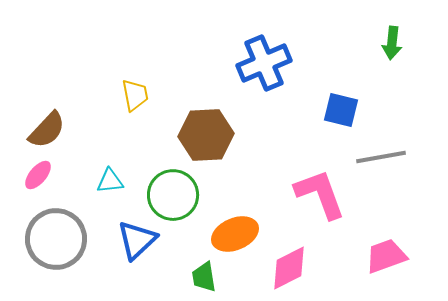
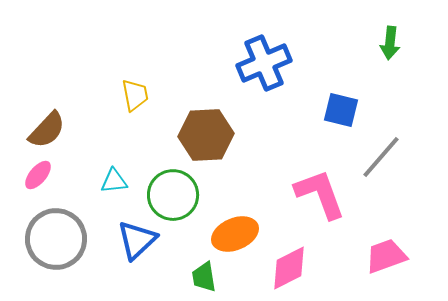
green arrow: moved 2 px left
gray line: rotated 39 degrees counterclockwise
cyan triangle: moved 4 px right
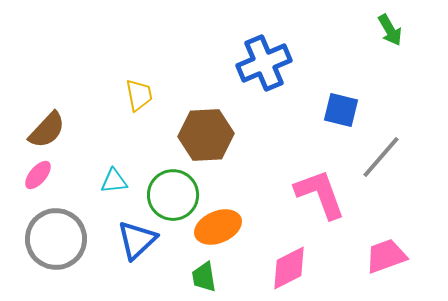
green arrow: moved 13 px up; rotated 36 degrees counterclockwise
yellow trapezoid: moved 4 px right
orange ellipse: moved 17 px left, 7 px up
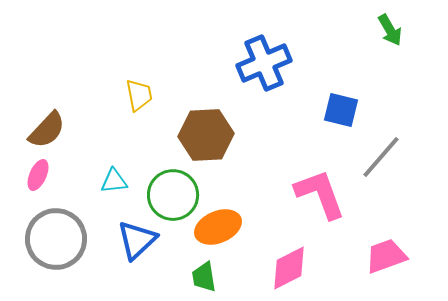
pink ellipse: rotated 16 degrees counterclockwise
